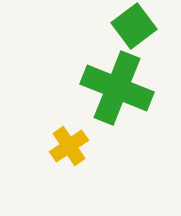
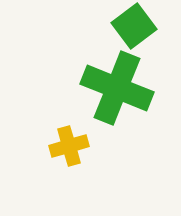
yellow cross: rotated 18 degrees clockwise
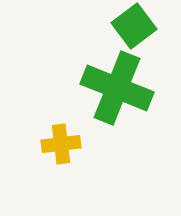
yellow cross: moved 8 px left, 2 px up; rotated 9 degrees clockwise
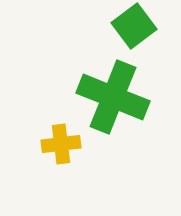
green cross: moved 4 px left, 9 px down
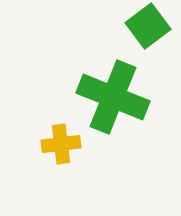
green square: moved 14 px right
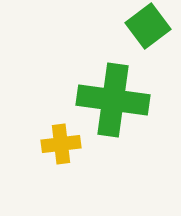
green cross: moved 3 px down; rotated 14 degrees counterclockwise
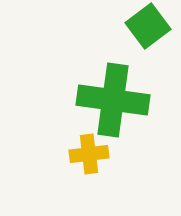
yellow cross: moved 28 px right, 10 px down
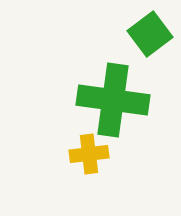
green square: moved 2 px right, 8 px down
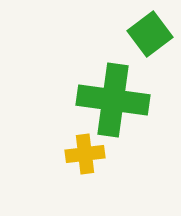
yellow cross: moved 4 px left
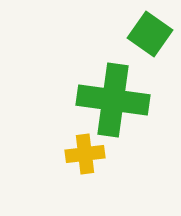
green square: rotated 18 degrees counterclockwise
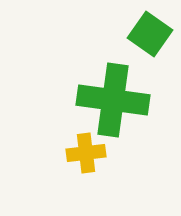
yellow cross: moved 1 px right, 1 px up
